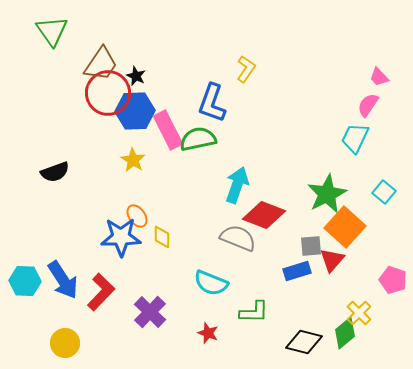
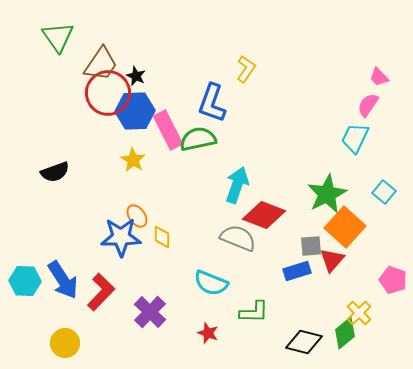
green triangle: moved 6 px right, 6 px down
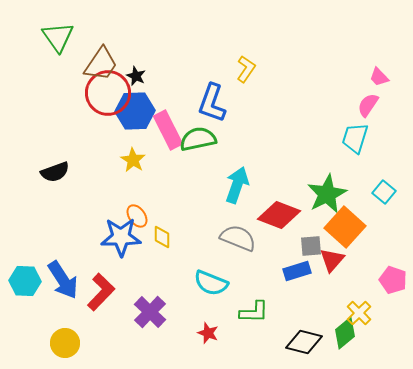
cyan trapezoid: rotated 8 degrees counterclockwise
red diamond: moved 15 px right
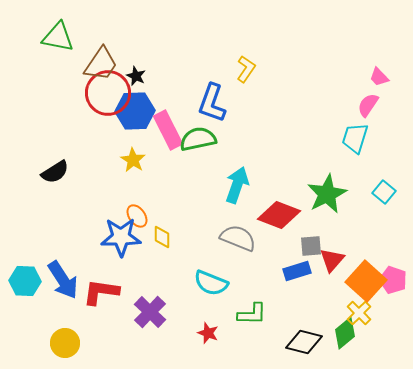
green triangle: rotated 44 degrees counterclockwise
black semicircle: rotated 12 degrees counterclockwise
orange square: moved 21 px right, 54 px down
red L-shape: rotated 126 degrees counterclockwise
green L-shape: moved 2 px left, 2 px down
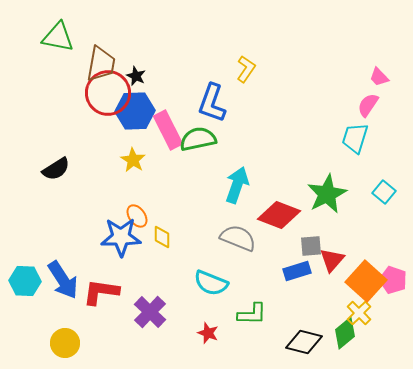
brown trapezoid: rotated 24 degrees counterclockwise
black semicircle: moved 1 px right, 3 px up
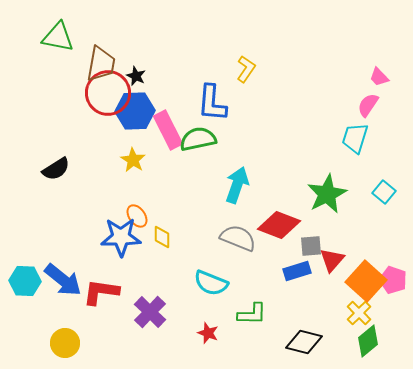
blue L-shape: rotated 15 degrees counterclockwise
red diamond: moved 10 px down
blue arrow: rotated 18 degrees counterclockwise
green diamond: moved 23 px right, 8 px down
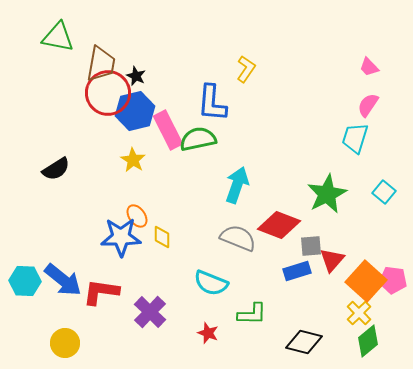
pink trapezoid: moved 10 px left, 10 px up
blue hexagon: rotated 12 degrees counterclockwise
pink pentagon: rotated 12 degrees counterclockwise
